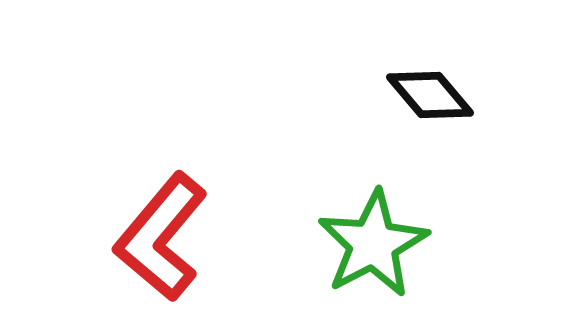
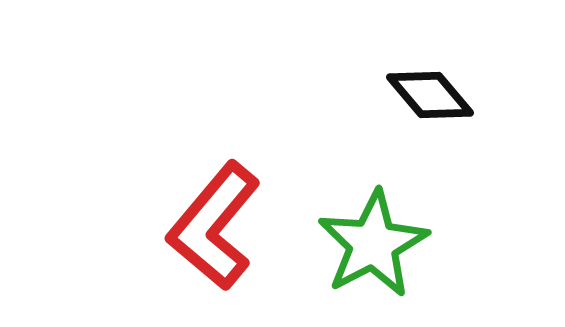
red L-shape: moved 53 px right, 11 px up
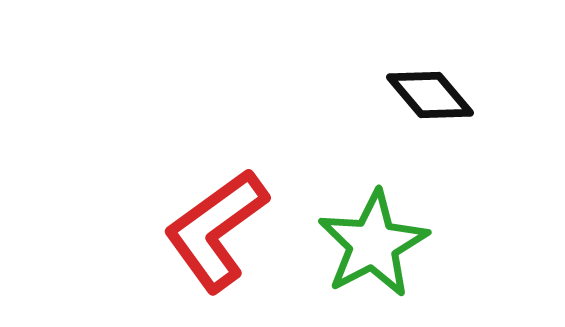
red L-shape: moved 2 px right, 4 px down; rotated 14 degrees clockwise
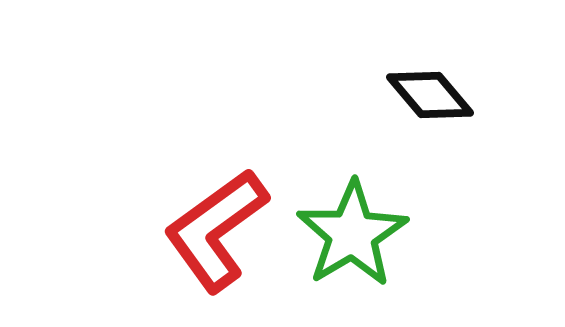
green star: moved 21 px left, 10 px up; rotated 3 degrees counterclockwise
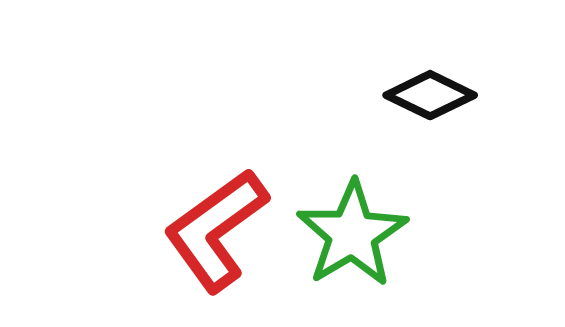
black diamond: rotated 24 degrees counterclockwise
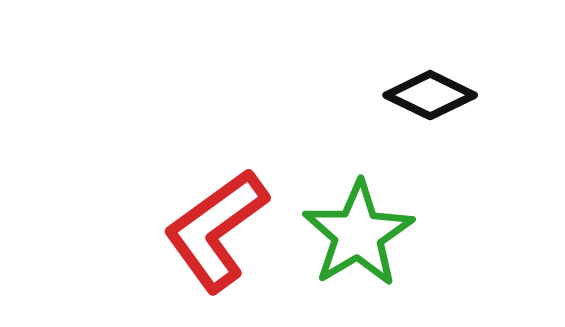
green star: moved 6 px right
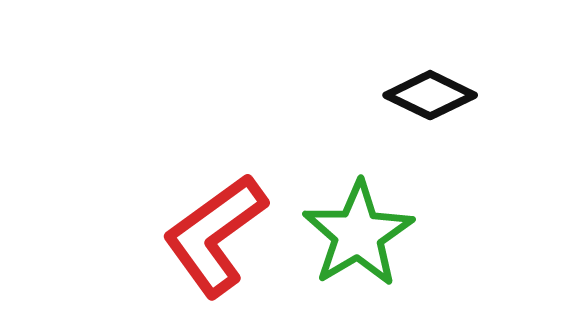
red L-shape: moved 1 px left, 5 px down
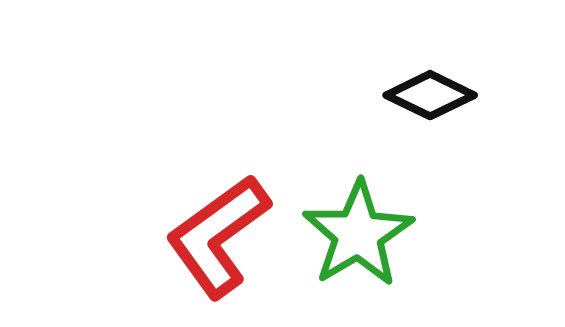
red L-shape: moved 3 px right, 1 px down
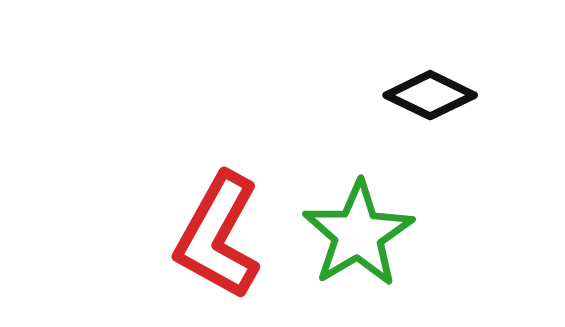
red L-shape: rotated 25 degrees counterclockwise
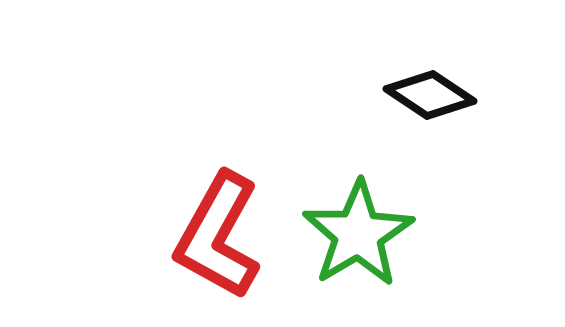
black diamond: rotated 8 degrees clockwise
